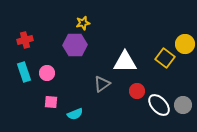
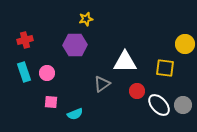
yellow star: moved 3 px right, 4 px up
yellow square: moved 10 px down; rotated 30 degrees counterclockwise
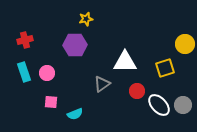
yellow square: rotated 24 degrees counterclockwise
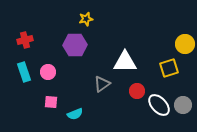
yellow square: moved 4 px right
pink circle: moved 1 px right, 1 px up
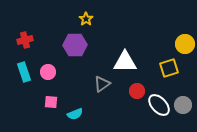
yellow star: rotated 24 degrees counterclockwise
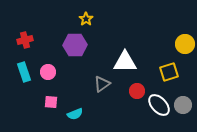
yellow square: moved 4 px down
